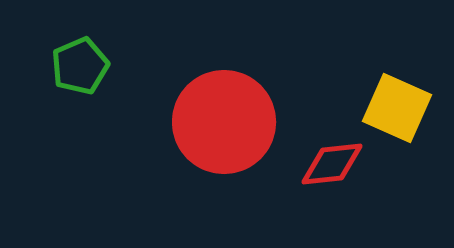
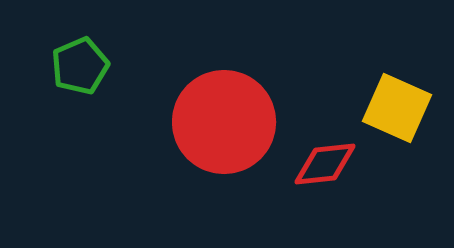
red diamond: moved 7 px left
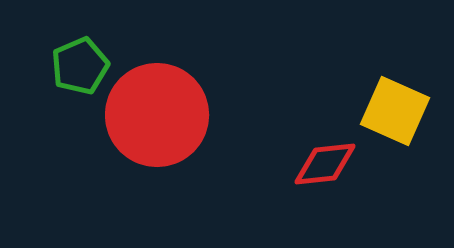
yellow square: moved 2 px left, 3 px down
red circle: moved 67 px left, 7 px up
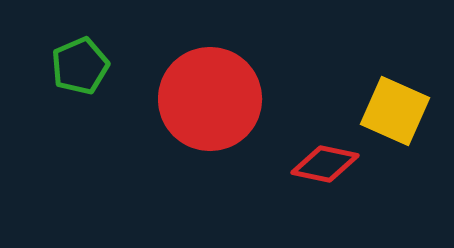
red circle: moved 53 px right, 16 px up
red diamond: rotated 18 degrees clockwise
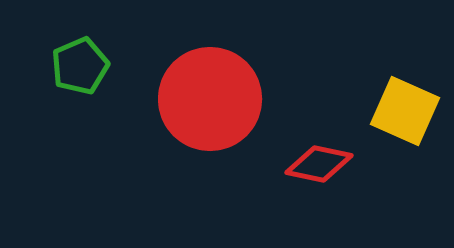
yellow square: moved 10 px right
red diamond: moved 6 px left
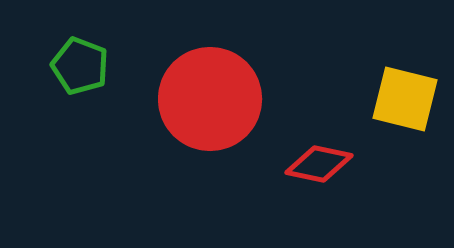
green pentagon: rotated 28 degrees counterclockwise
yellow square: moved 12 px up; rotated 10 degrees counterclockwise
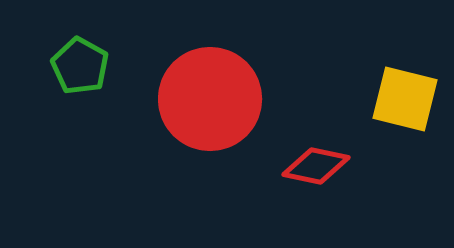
green pentagon: rotated 8 degrees clockwise
red diamond: moved 3 px left, 2 px down
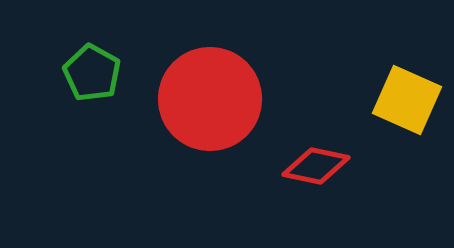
green pentagon: moved 12 px right, 7 px down
yellow square: moved 2 px right, 1 px down; rotated 10 degrees clockwise
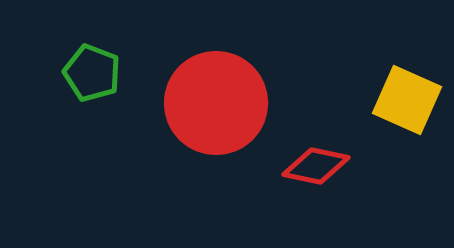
green pentagon: rotated 8 degrees counterclockwise
red circle: moved 6 px right, 4 px down
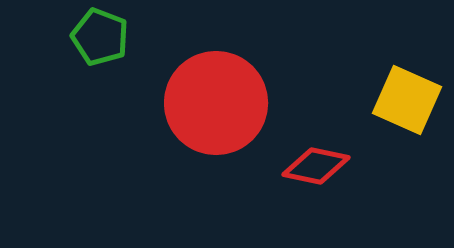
green pentagon: moved 8 px right, 36 px up
